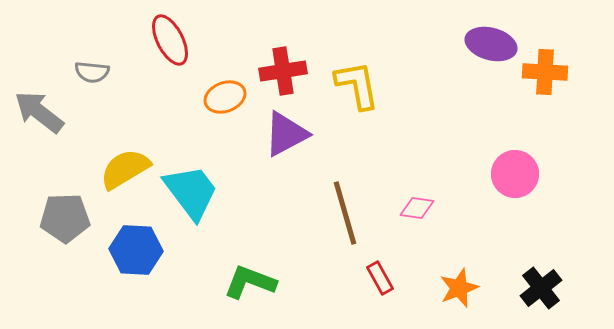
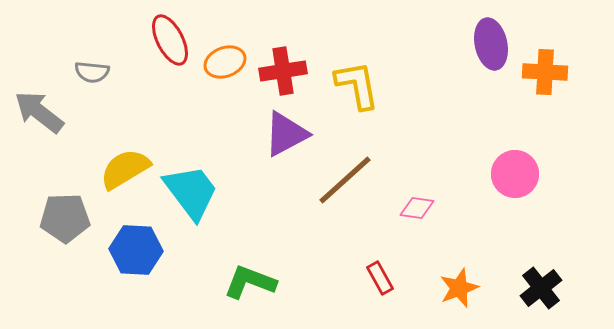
purple ellipse: rotated 63 degrees clockwise
orange ellipse: moved 35 px up
brown line: moved 33 px up; rotated 64 degrees clockwise
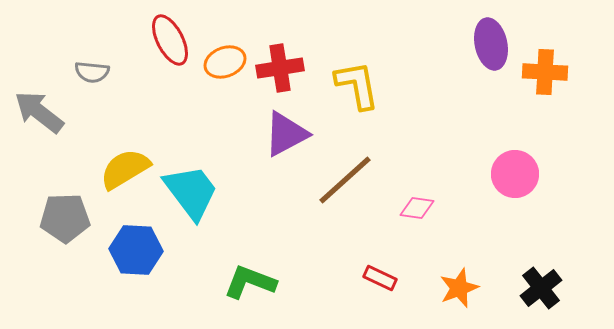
red cross: moved 3 px left, 3 px up
red rectangle: rotated 36 degrees counterclockwise
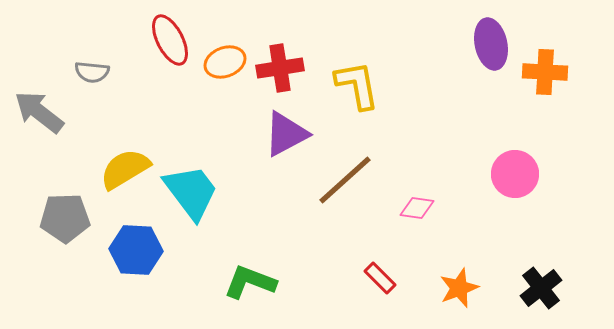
red rectangle: rotated 20 degrees clockwise
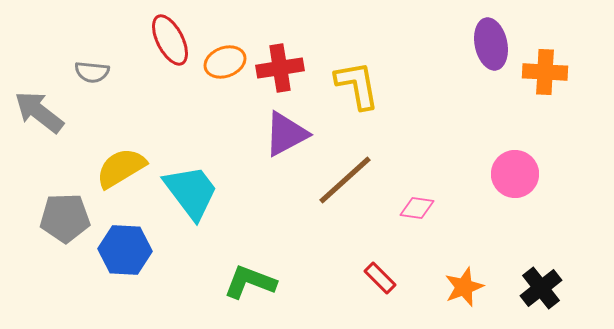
yellow semicircle: moved 4 px left, 1 px up
blue hexagon: moved 11 px left
orange star: moved 5 px right, 1 px up
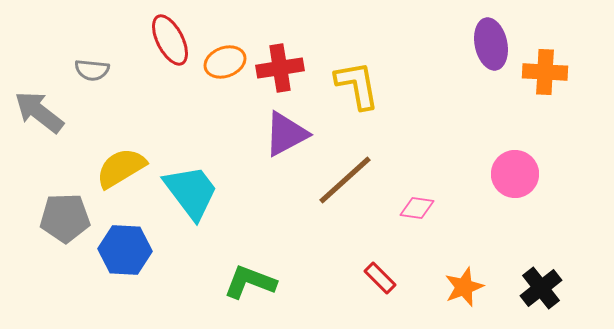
gray semicircle: moved 2 px up
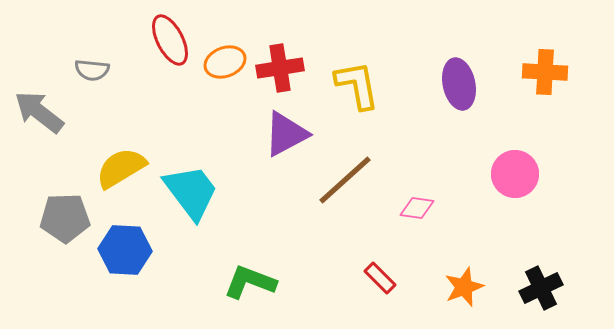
purple ellipse: moved 32 px left, 40 px down
black cross: rotated 12 degrees clockwise
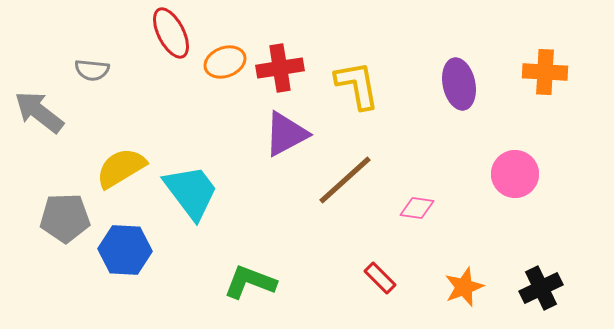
red ellipse: moved 1 px right, 7 px up
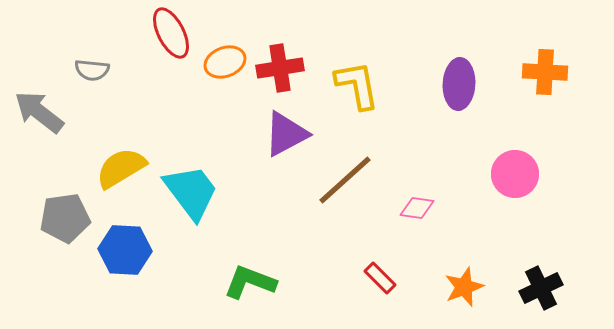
purple ellipse: rotated 15 degrees clockwise
gray pentagon: rotated 6 degrees counterclockwise
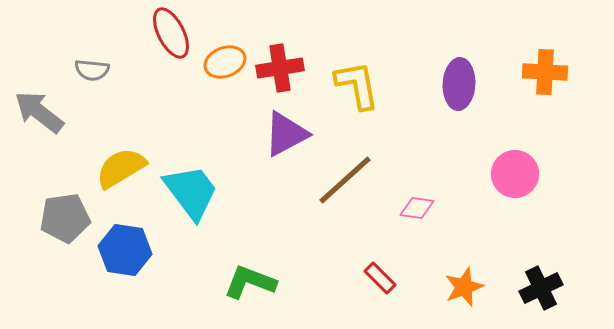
blue hexagon: rotated 6 degrees clockwise
